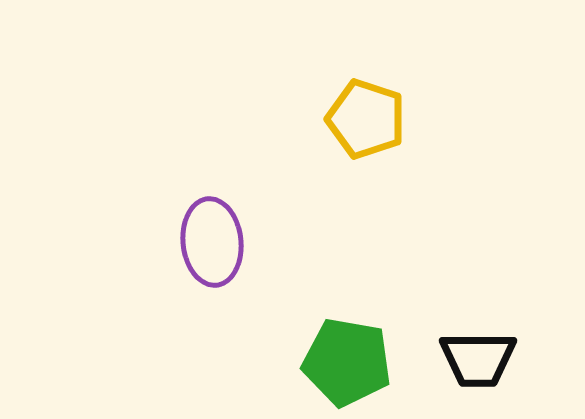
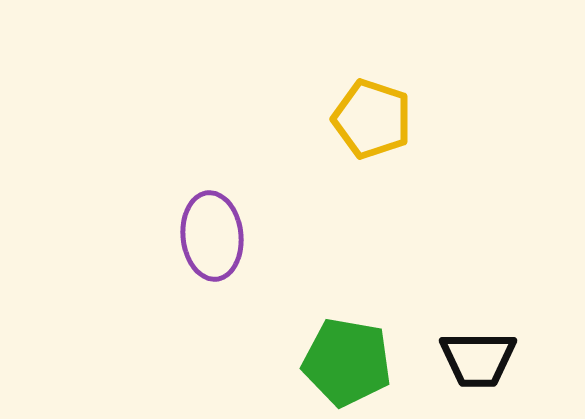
yellow pentagon: moved 6 px right
purple ellipse: moved 6 px up
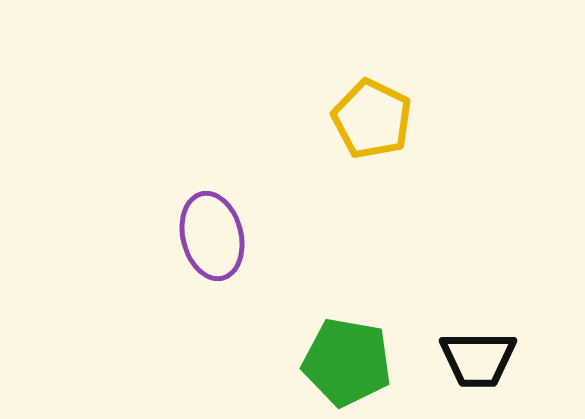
yellow pentagon: rotated 8 degrees clockwise
purple ellipse: rotated 8 degrees counterclockwise
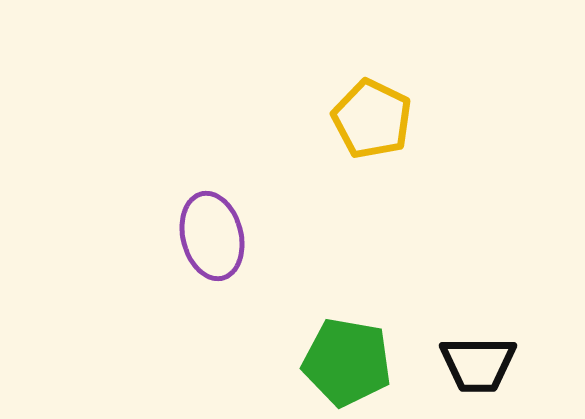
black trapezoid: moved 5 px down
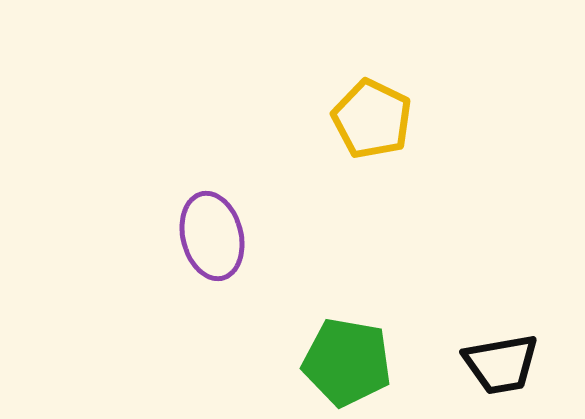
black trapezoid: moved 23 px right; rotated 10 degrees counterclockwise
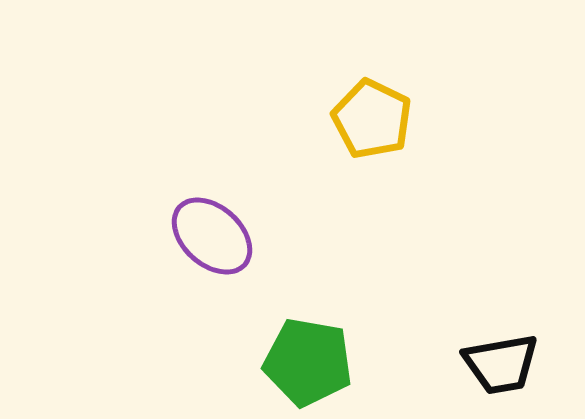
purple ellipse: rotated 34 degrees counterclockwise
green pentagon: moved 39 px left
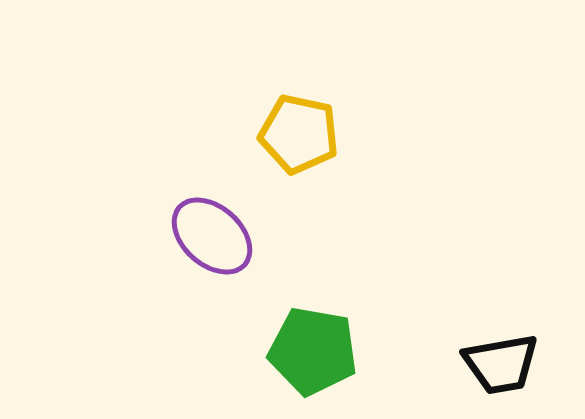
yellow pentagon: moved 73 px left, 15 px down; rotated 14 degrees counterclockwise
green pentagon: moved 5 px right, 11 px up
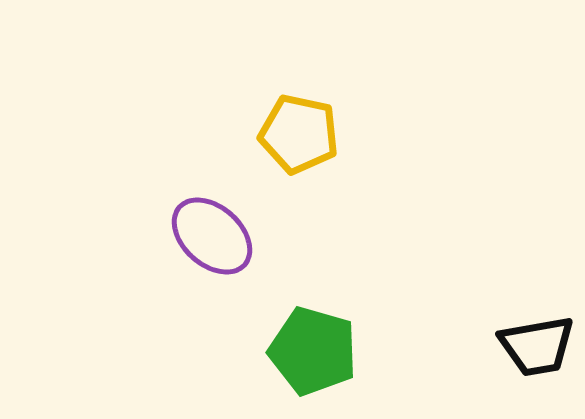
green pentagon: rotated 6 degrees clockwise
black trapezoid: moved 36 px right, 18 px up
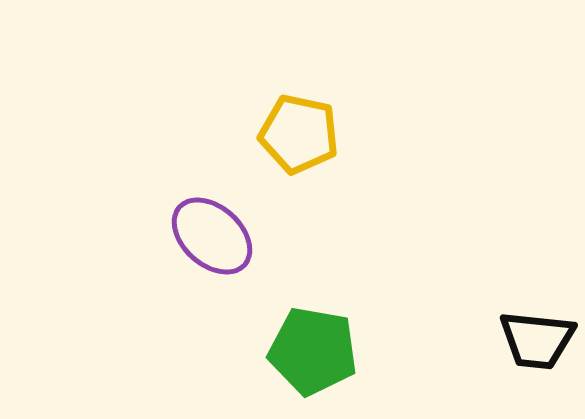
black trapezoid: moved 6 px up; rotated 16 degrees clockwise
green pentagon: rotated 6 degrees counterclockwise
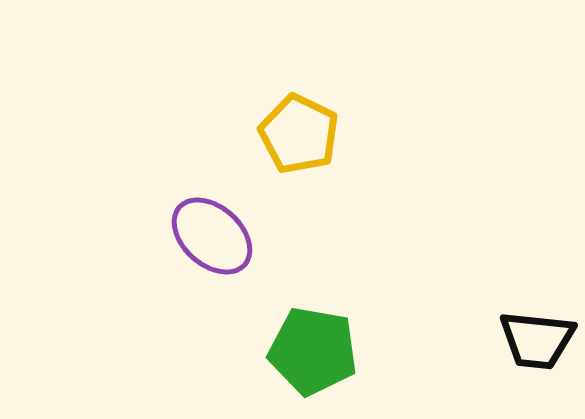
yellow pentagon: rotated 14 degrees clockwise
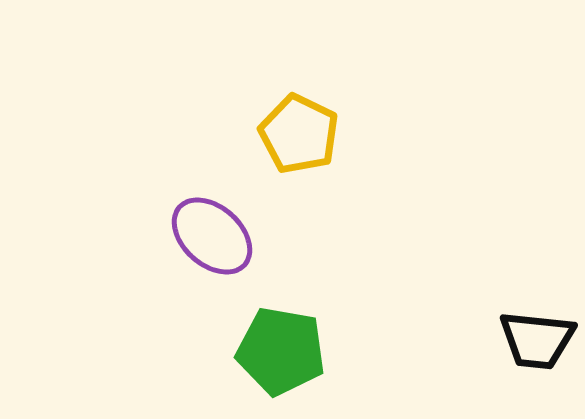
green pentagon: moved 32 px left
